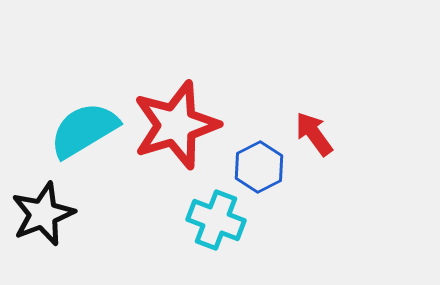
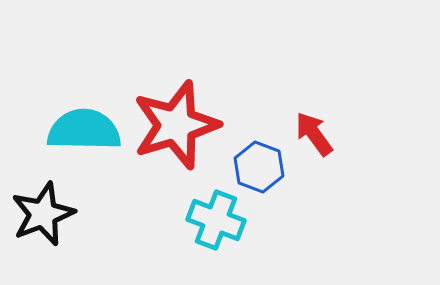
cyan semicircle: rotated 32 degrees clockwise
blue hexagon: rotated 12 degrees counterclockwise
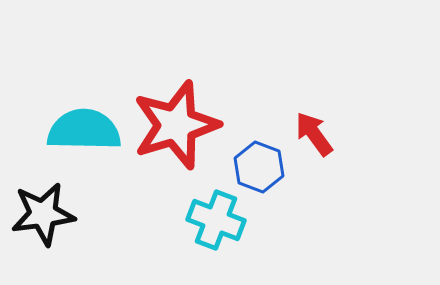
black star: rotated 14 degrees clockwise
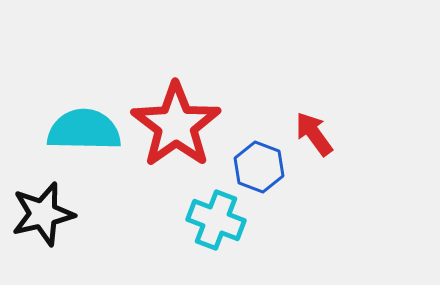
red star: rotated 18 degrees counterclockwise
black star: rotated 6 degrees counterclockwise
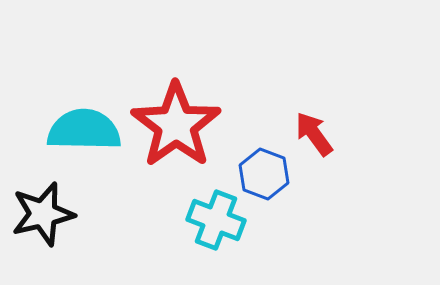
blue hexagon: moved 5 px right, 7 px down
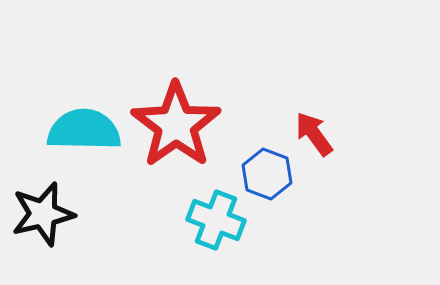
blue hexagon: moved 3 px right
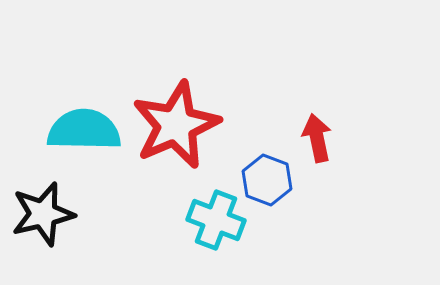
red star: rotated 12 degrees clockwise
red arrow: moved 3 px right, 4 px down; rotated 24 degrees clockwise
blue hexagon: moved 6 px down
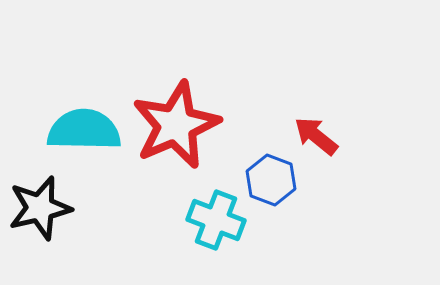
red arrow: moved 1 px left, 2 px up; rotated 39 degrees counterclockwise
blue hexagon: moved 4 px right
black star: moved 3 px left, 6 px up
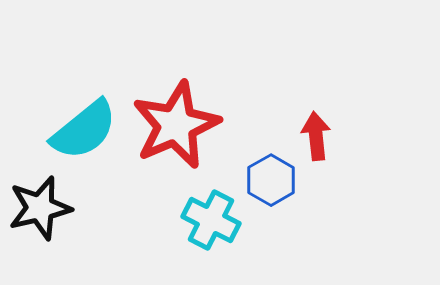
cyan semicircle: rotated 140 degrees clockwise
red arrow: rotated 45 degrees clockwise
blue hexagon: rotated 9 degrees clockwise
cyan cross: moved 5 px left; rotated 6 degrees clockwise
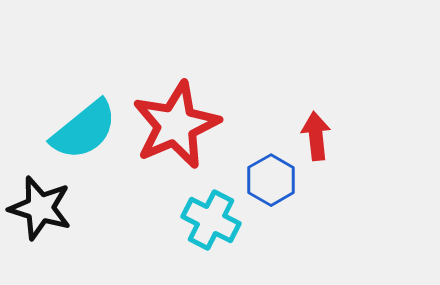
black star: rotated 30 degrees clockwise
